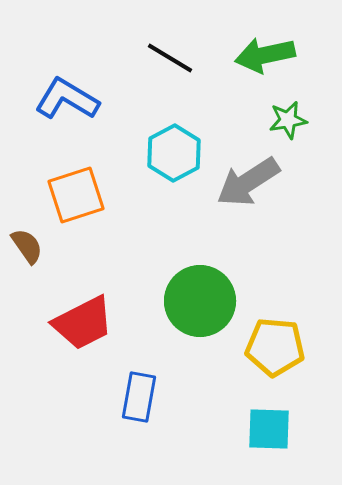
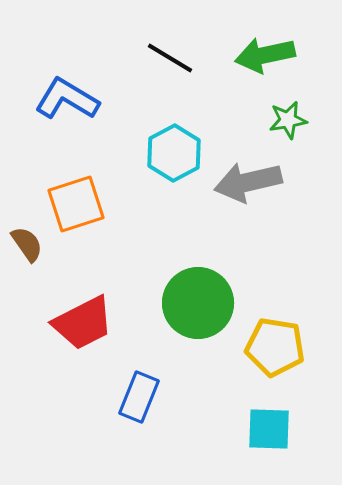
gray arrow: rotated 20 degrees clockwise
orange square: moved 9 px down
brown semicircle: moved 2 px up
green circle: moved 2 px left, 2 px down
yellow pentagon: rotated 4 degrees clockwise
blue rectangle: rotated 12 degrees clockwise
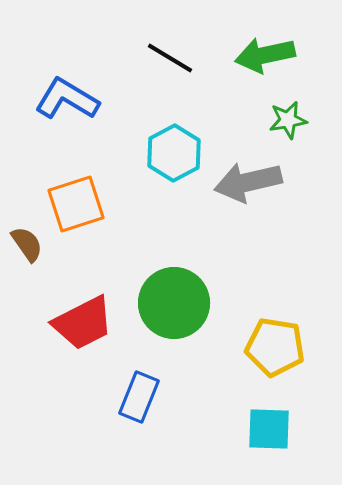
green circle: moved 24 px left
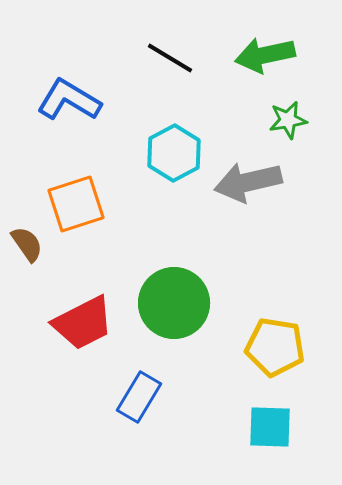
blue L-shape: moved 2 px right, 1 px down
blue rectangle: rotated 9 degrees clockwise
cyan square: moved 1 px right, 2 px up
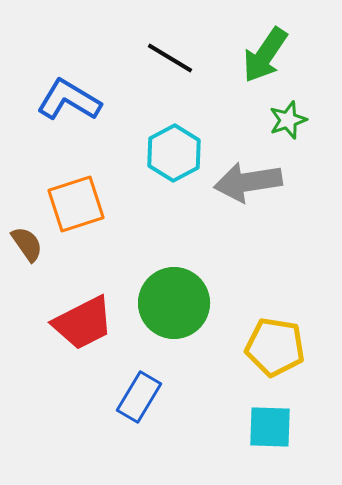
green arrow: rotated 44 degrees counterclockwise
green star: rotated 9 degrees counterclockwise
gray arrow: rotated 4 degrees clockwise
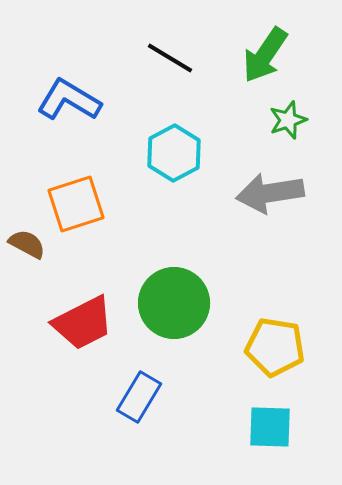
gray arrow: moved 22 px right, 11 px down
brown semicircle: rotated 27 degrees counterclockwise
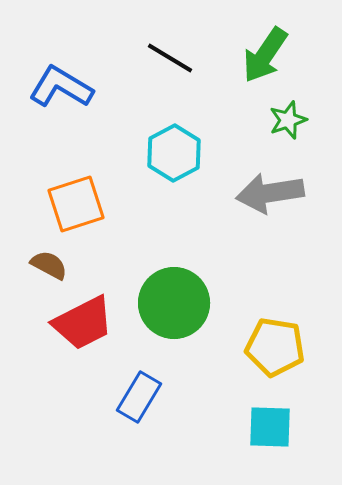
blue L-shape: moved 8 px left, 13 px up
brown semicircle: moved 22 px right, 21 px down
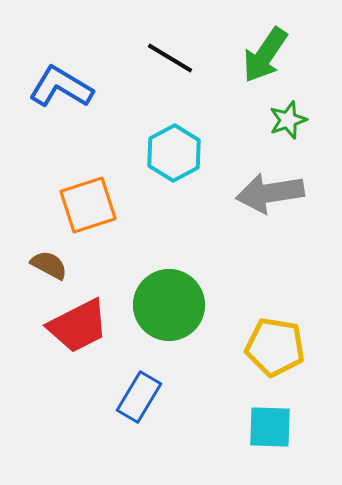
orange square: moved 12 px right, 1 px down
green circle: moved 5 px left, 2 px down
red trapezoid: moved 5 px left, 3 px down
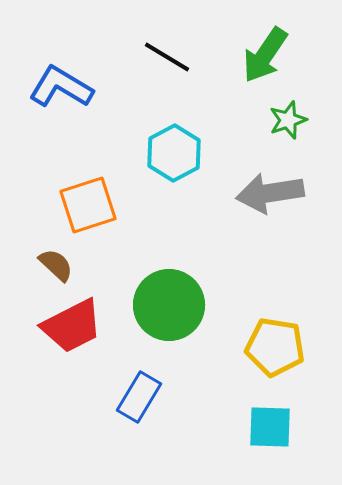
black line: moved 3 px left, 1 px up
brown semicircle: moved 7 px right; rotated 15 degrees clockwise
red trapezoid: moved 6 px left
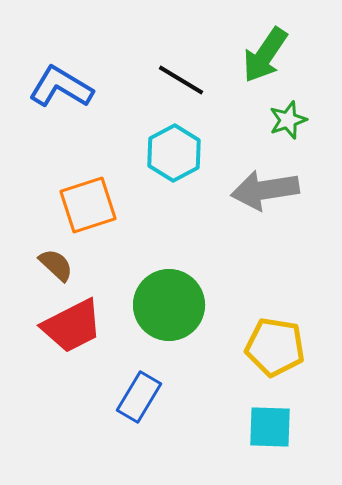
black line: moved 14 px right, 23 px down
gray arrow: moved 5 px left, 3 px up
